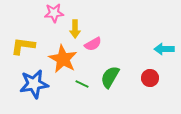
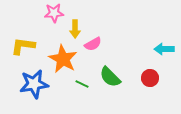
green semicircle: rotated 75 degrees counterclockwise
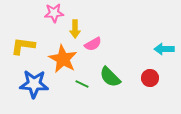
blue star: rotated 12 degrees clockwise
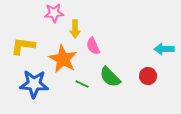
pink semicircle: moved 2 px down; rotated 96 degrees clockwise
red circle: moved 2 px left, 2 px up
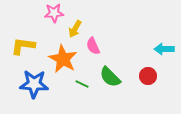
yellow arrow: rotated 30 degrees clockwise
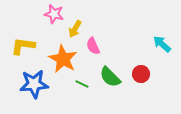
pink star: moved 1 px down; rotated 18 degrees clockwise
cyan arrow: moved 2 px left, 5 px up; rotated 42 degrees clockwise
red circle: moved 7 px left, 2 px up
blue star: rotated 8 degrees counterclockwise
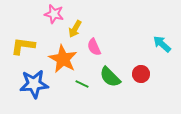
pink semicircle: moved 1 px right, 1 px down
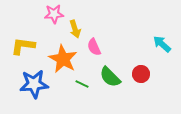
pink star: rotated 18 degrees counterclockwise
yellow arrow: rotated 48 degrees counterclockwise
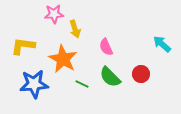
pink semicircle: moved 12 px right
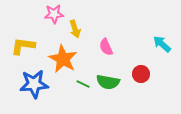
green semicircle: moved 2 px left, 5 px down; rotated 35 degrees counterclockwise
green line: moved 1 px right
